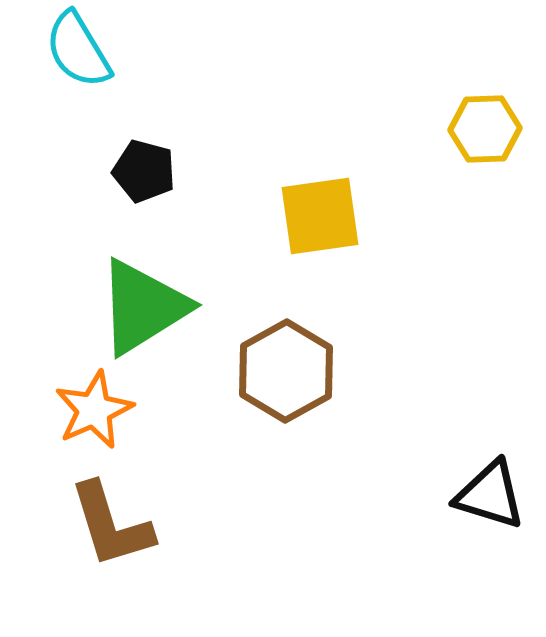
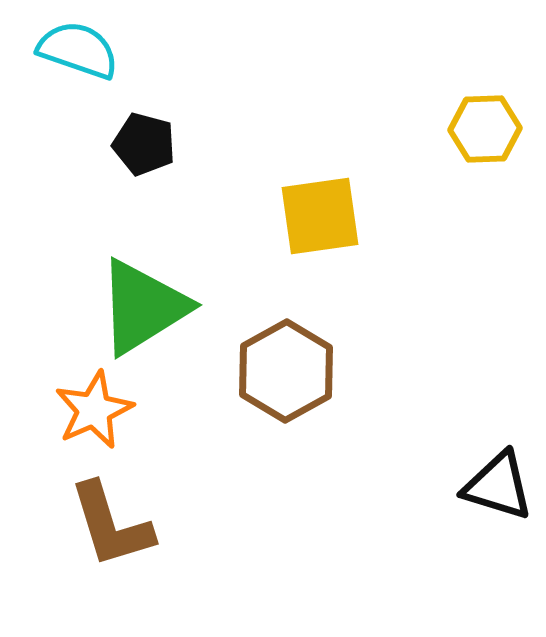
cyan semicircle: rotated 140 degrees clockwise
black pentagon: moved 27 px up
black triangle: moved 8 px right, 9 px up
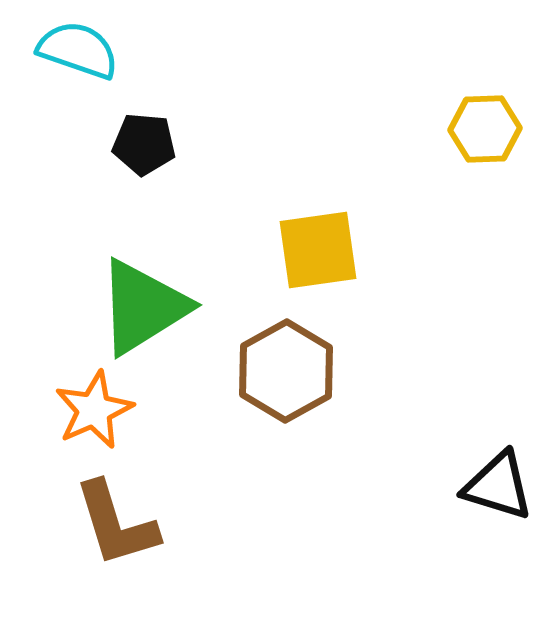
black pentagon: rotated 10 degrees counterclockwise
yellow square: moved 2 px left, 34 px down
brown L-shape: moved 5 px right, 1 px up
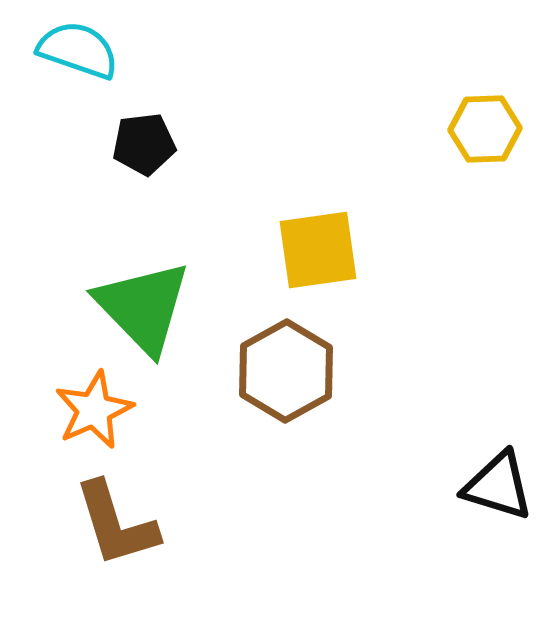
black pentagon: rotated 12 degrees counterclockwise
green triangle: rotated 42 degrees counterclockwise
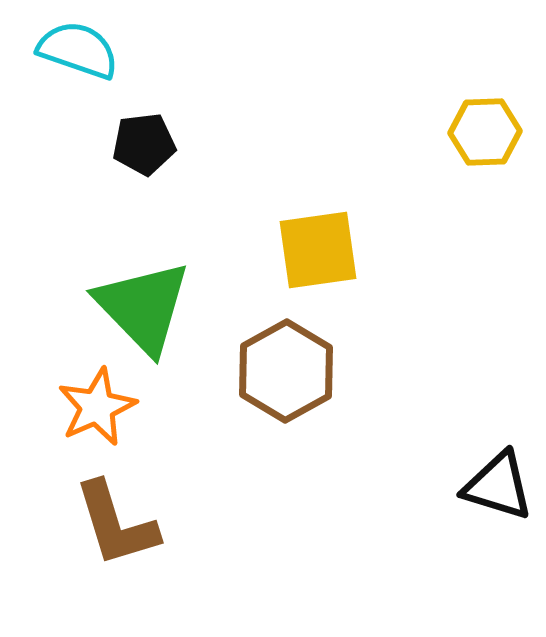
yellow hexagon: moved 3 px down
orange star: moved 3 px right, 3 px up
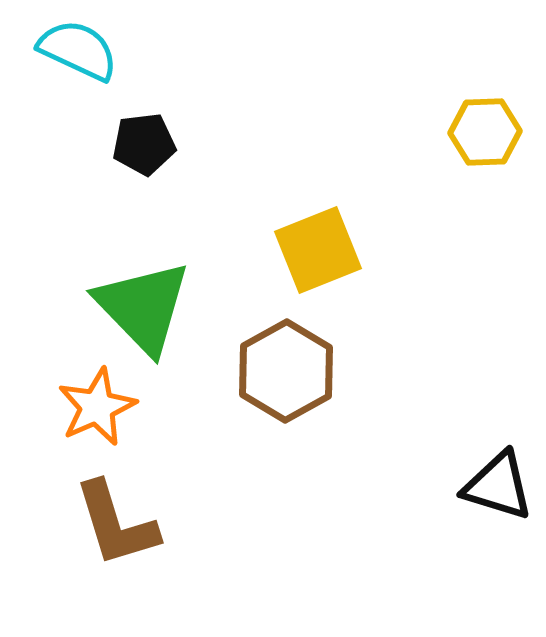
cyan semicircle: rotated 6 degrees clockwise
yellow square: rotated 14 degrees counterclockwise
